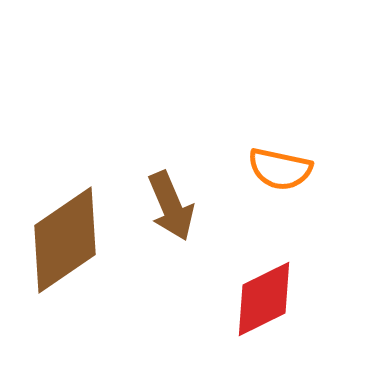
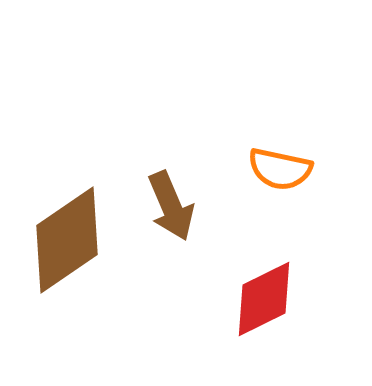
brown diamond: moved 2 px right
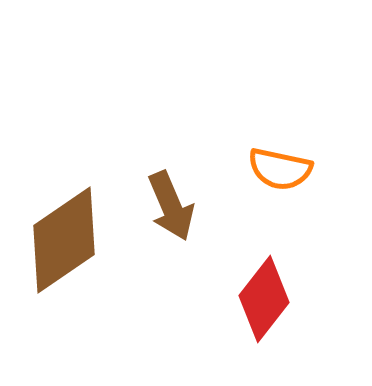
brown diamond: moved 3 px left
red diamond: rotated 26 degrees counterclockwise
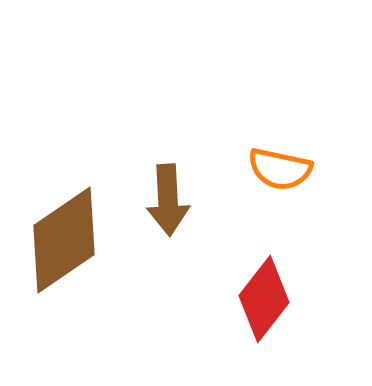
brown arrow: moved 3 px left, 6 px up; rotated 20 degrees clockwise
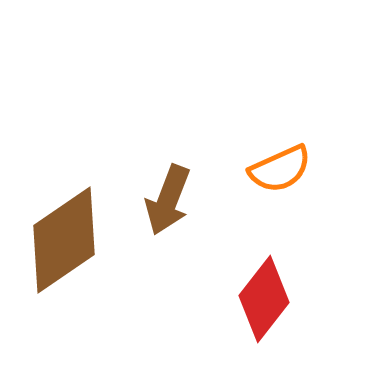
orange semicircle: rotated 36 degrees counterclockwise
brown arrow: rotated 24 degrees clockwise
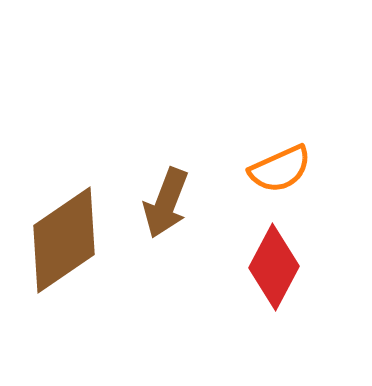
brown arrow: moved 2 px left, 3 px down
red diamond: moved 10 px right, 32 px up; rotated 10 degrees counterclockwise
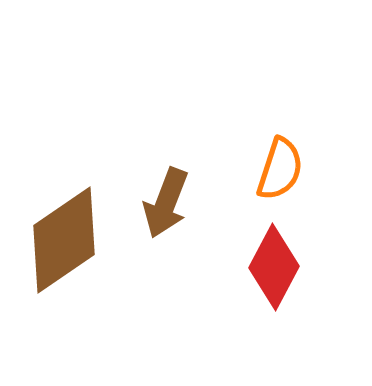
orange semicircle: rotated 48 degrees counterclockwise
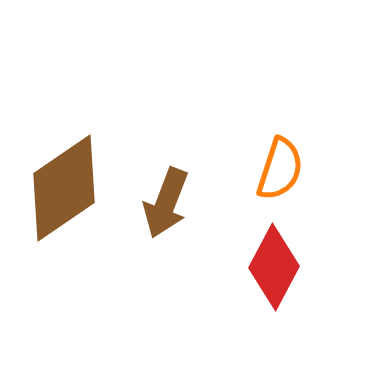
brown diamond: moved 52 px up
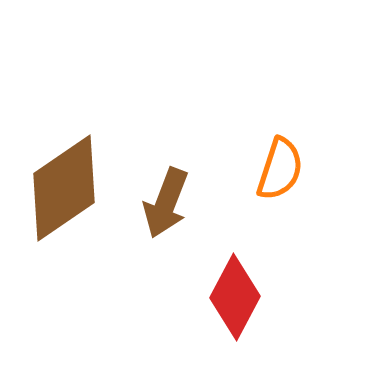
red diamond: moved 39 px left, 30 px down
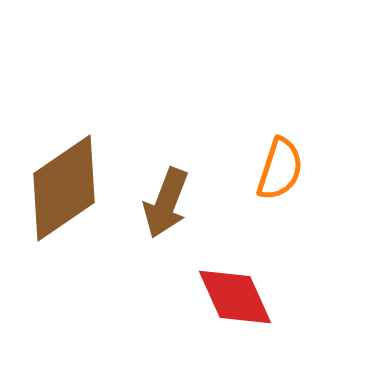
red diamond: rotated 52 degrees counterclockwise
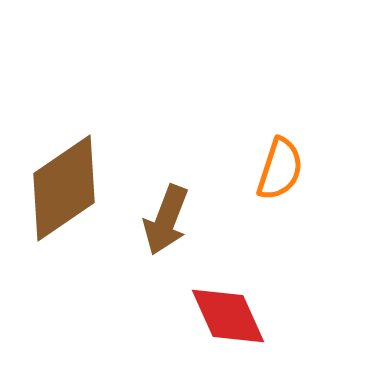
brown arrow: moved 17 px down
red diamond: moved 7 px left, 19 px down
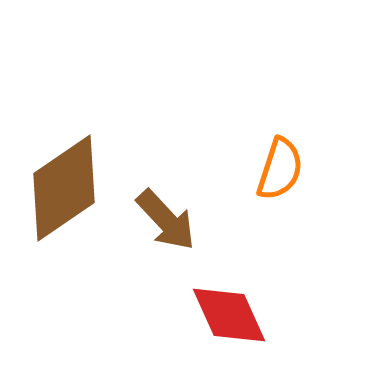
brown arrow: rotated 64 degrees counterclockwise
red diamond: moved 1 px right, 1 px up
